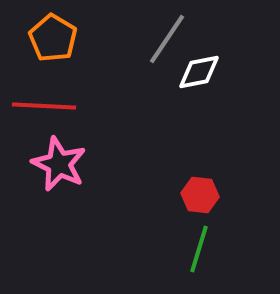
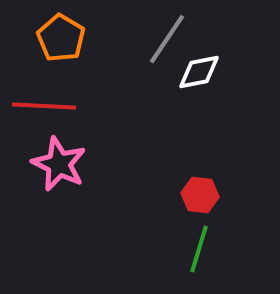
orange pentagon: moved 8 px right
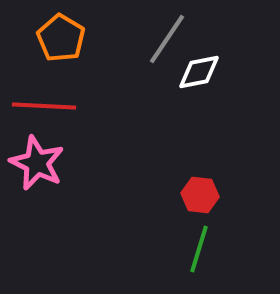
pink star: moved 22 px left, 1 px up
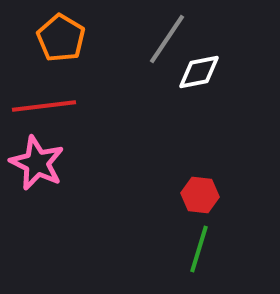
red line: rotated 10 degrees counterclockwise
